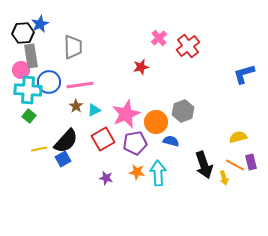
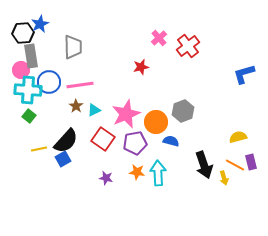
red square: rotated 25 degrees counterclockwise
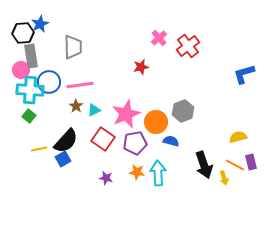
cyan cross: moved 2 px right
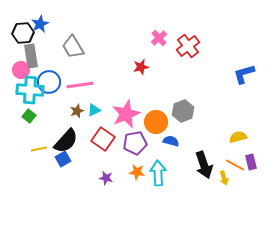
gray trapezoid: rotated 150 degrees clockwise
brown star: moved 1 px right, 5 px down; rotated 16 degrees clockwise
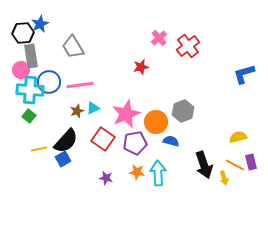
cyan triangle: moved 1 px left, 2 px up
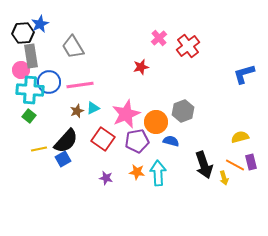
yellow semicircle: moved 2 px right
purple pentagon: moved 2 px right, 2 px up
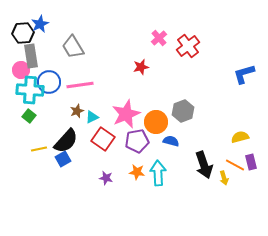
cyan triangle: moved 1 px left, 9 px down
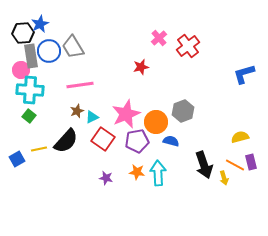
blue circle: moved 31 px up
blue square: moved 46 px left
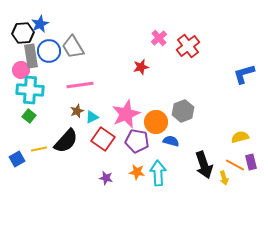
purple pentagon: rotated 20 degrees clockwise
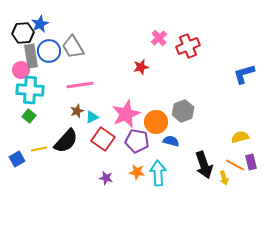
red cross: rotated 15 degrees clockwise
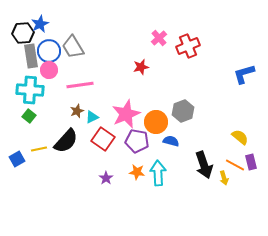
pink circle: moved 28 px right
yellow semicircle: rotated 54 degrees clockwise
purple star: rotated 24 degrees clockwise
